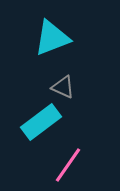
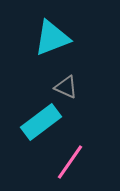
gray triangle: moved 3 px right
pink line: moved 2 px right, 3 px up
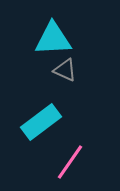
cyan triangle: moved 1 px right, 1 px down; rotated 18 degrees clockwise
gray triangle: moved 1 px left, 17 px up
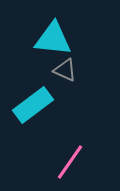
cyan triangle: rotated 9 degrees clockwise
cyan rectangle: moved 8 px left, 17 px up
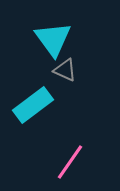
cyan triangle: rotated 48 degrees clockwise
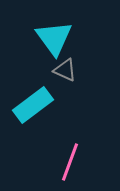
cyan triangle: moved 1 px right, 1 px up
pink line: rotated 15 degrees counterclockwise
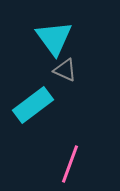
pink line: moved 2 px down
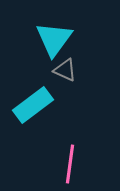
cyan triangle: moved 1 px down; rotated 12 degrees clockwise
pink line: rotated 12 degrees counterclockwise
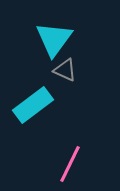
pink line: rotated 18 degrees clockwise
